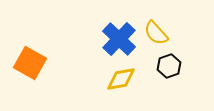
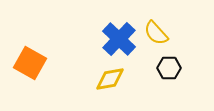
black hexagon: moved 2 px down; rotated 20 degrees clockwise
yellow diamond: moved 11 px left
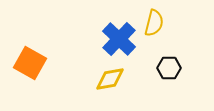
yellow semicircle: moved 2 px left, 10 px up; rotated 124 degrees counterclockwise
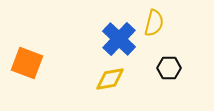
orange square: moved 3 px left; rotated 8 degrees counterclockwise
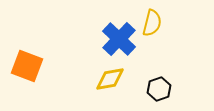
yellow semicircle: moved 2 px left
orange square: moved 3 px down
black hexagon: moved 10 px left, 21 px down; rotated 20 degrees counterclockwise
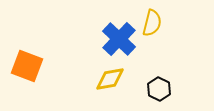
black hexagon: rotated 15 degrees counterclockwise
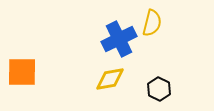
blue cross: rotated 20 degrees clockwise
orange square: moved 5 px left, 6 px down; rotated 20 degrees counterclockwise
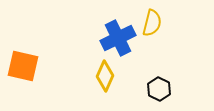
blue cross: moved 1 px left, 1 px up
orange square: moved 1 px right, 6 px up; rotated 12 degrees clockwise
yellow diamond: moved 5 px left, 3 px up; rotated 56 degrees counterclockwise
